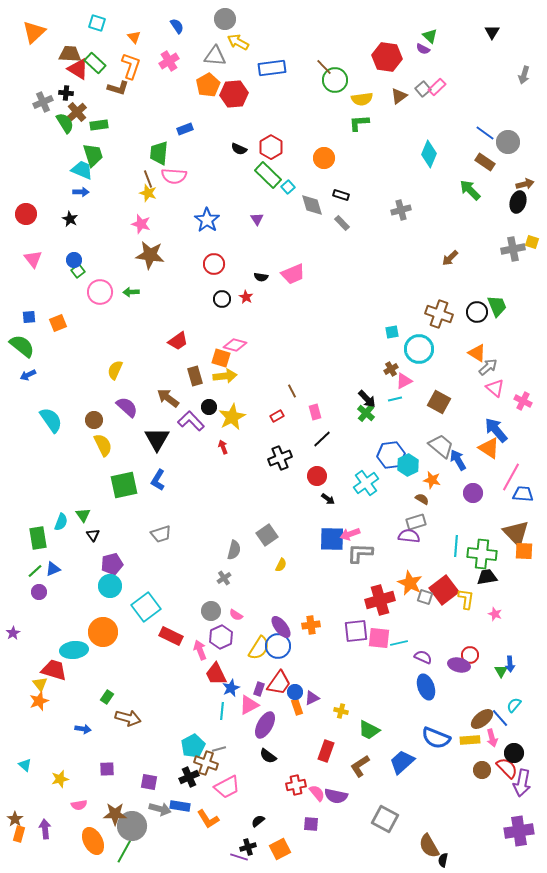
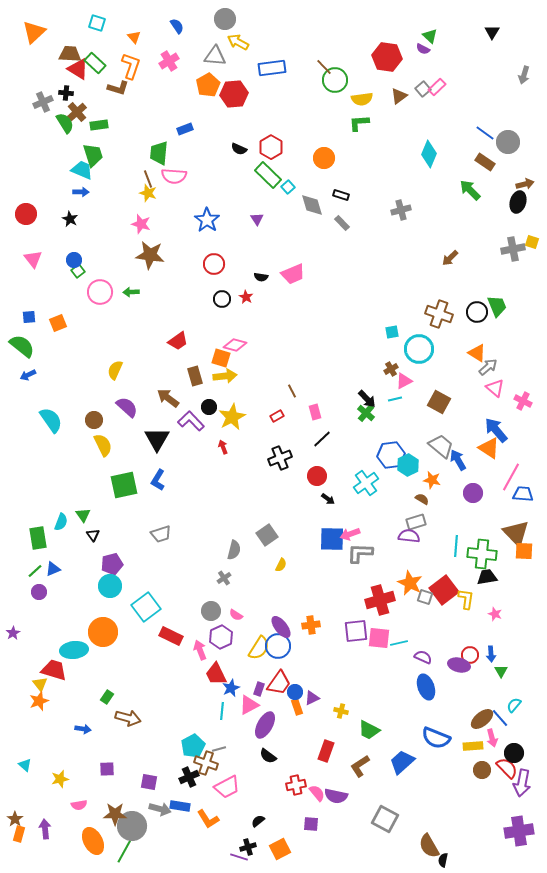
blue arrow at (510, 664): moved 19 px left, 10 px up
yellow rectangle at (470, 740): moved 3 px right, 6 px down
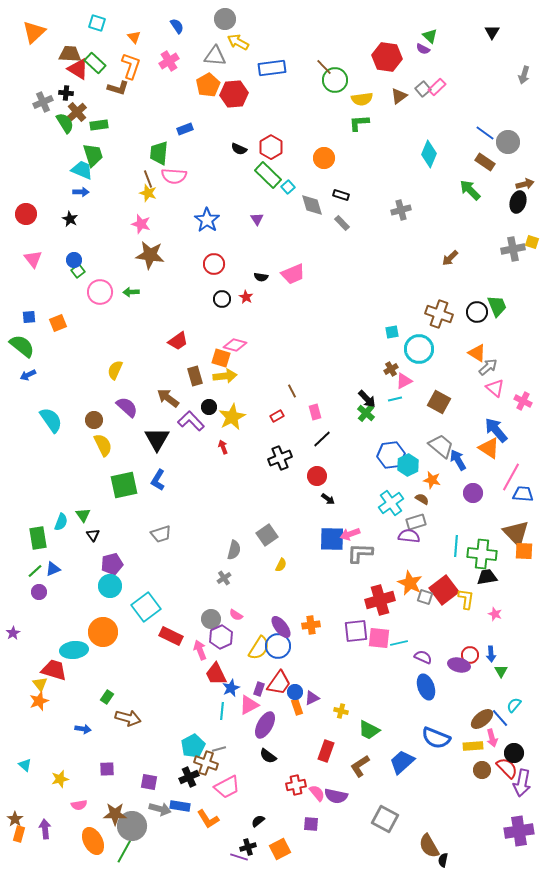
cyan cross at (366, 483): moved 25 px right, 20 px down
gray circle at (211, 611): moved 8 px down
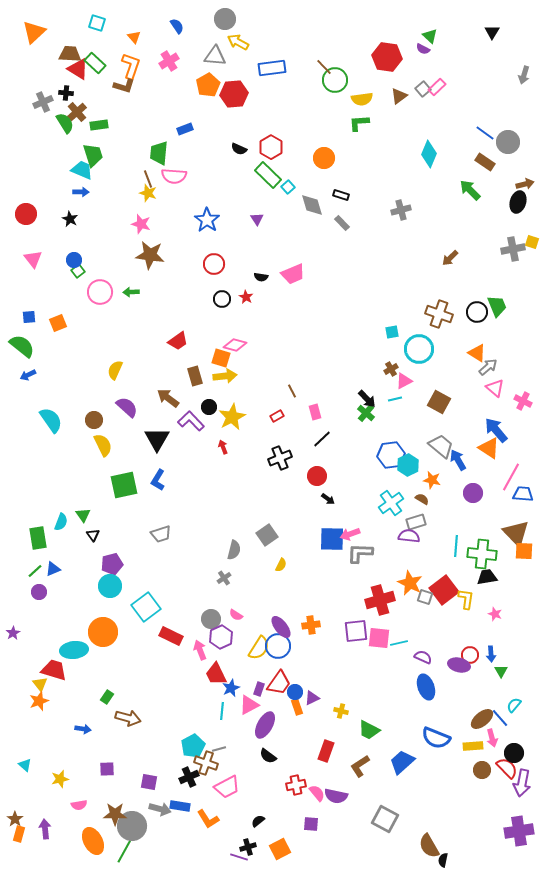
brown L-shape at (118, 88): moved 6 px right, 2 px up
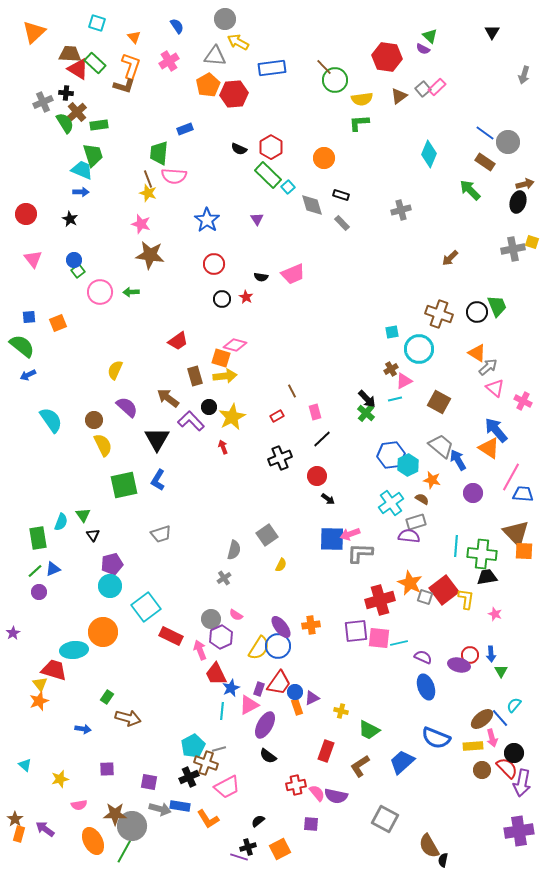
purple arrow at (45, 829): rotated 48 degrees counterclockwise
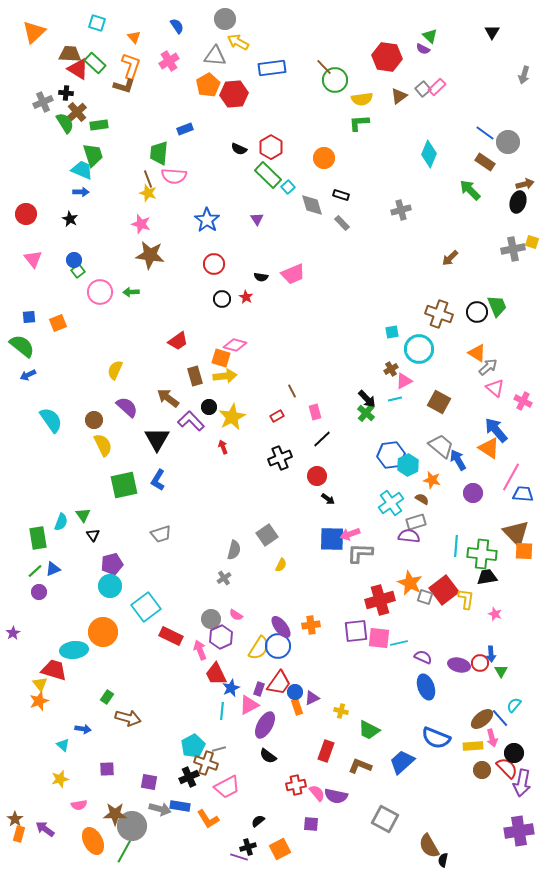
red circle at (470, 655): moved 10 px right, 8 px down
cyan triangle at (25, 765): moved 38 px right, 20 px up
brown L-shape at (360, 766): rotated 55 degrees clockwise
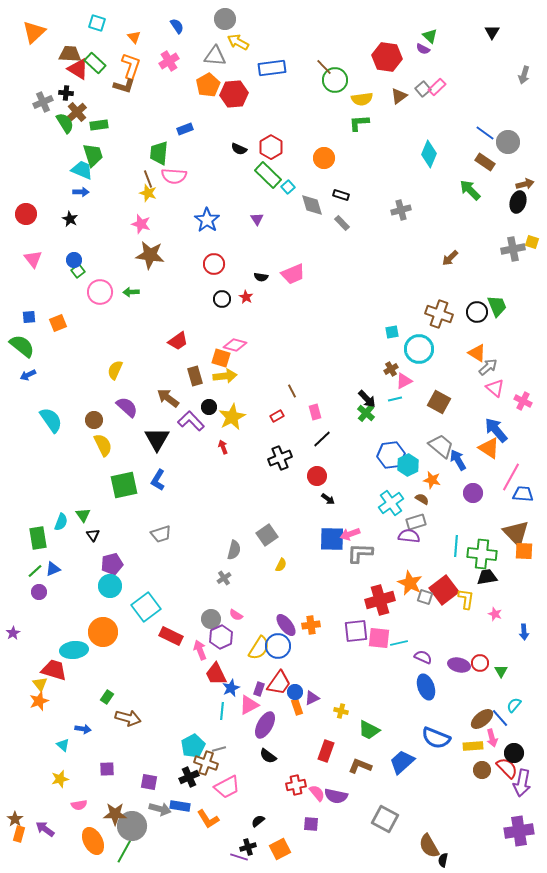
purple ellipse at (281, 627): moved 5 px right, 2 px up
blue arrow at (491, 654): moved 33 px right, 22 px up
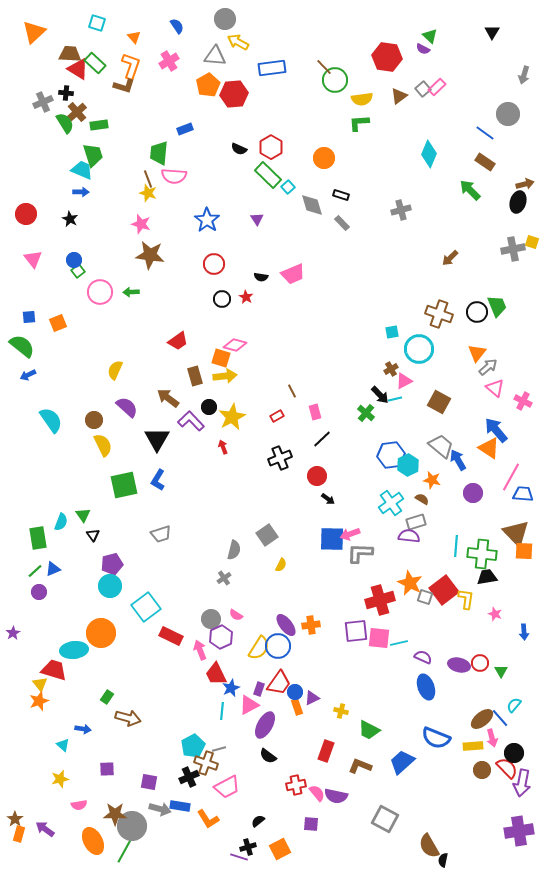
gray circle at (508, 142): moved 28 px up
orange triangle at (477, 353): rotated 36 degrees clockwise
black arrow at (367, 399): moved 13 px right, 4 px up
orange circle at (103, 632): moved 2 px left, 1 px down
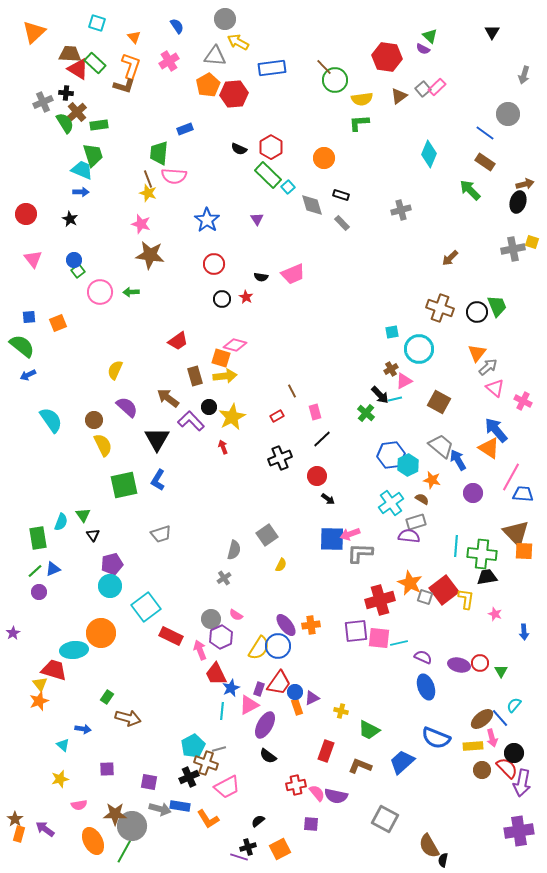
brown cross at (439, 314): moved 1 px right, 6 px up
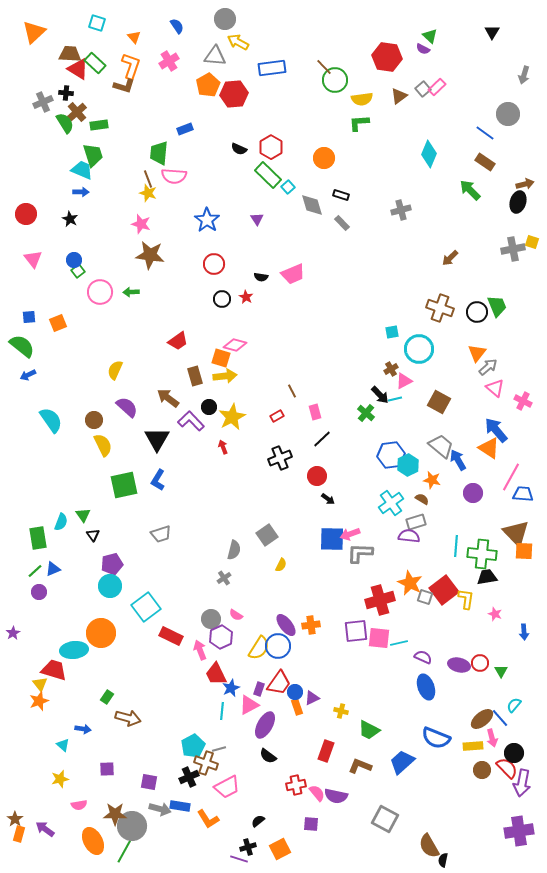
purple line at (239, 857): moved 2 px down
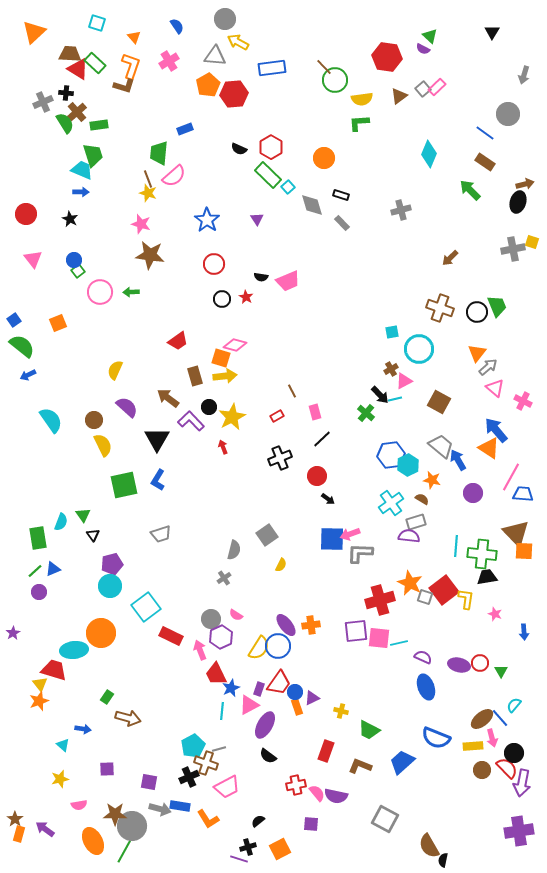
pink semicircle at (174, 176): rotated 45 degrees counterclockwise
pink trapezoid at (293, 274): moved 5 px left, 7 px down
blue square at (29, 317): moved 15 px left, 3 px down; rotated 32 degrees counterclockwise
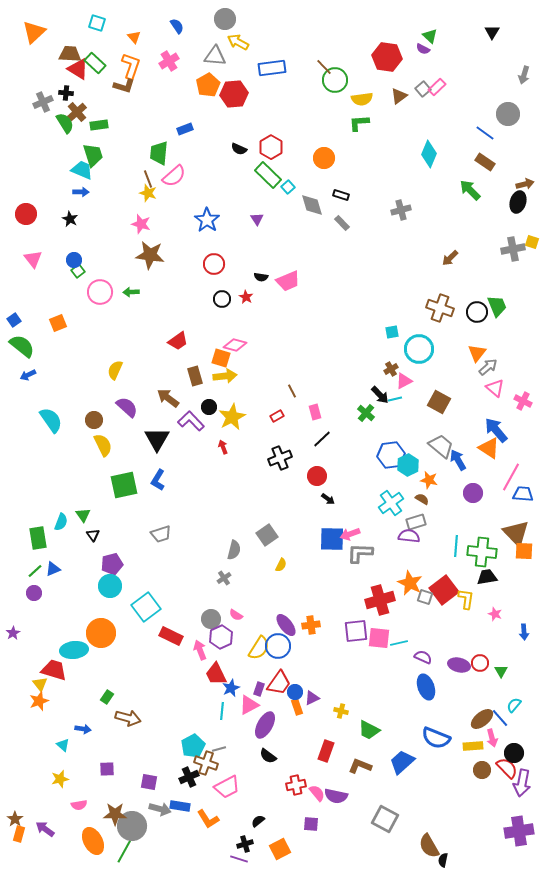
orange star at (432, 480): moved 3 px left
green cross at (482, 554): moved 2 px up
purple circle at (39, 592): moved 5 px left, 1 px down
black cross at (248, 847): moved 3 px left, 3 px up
